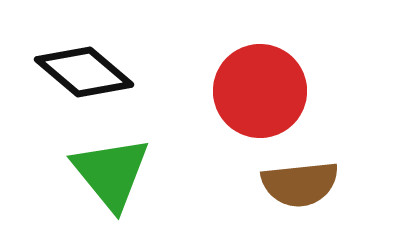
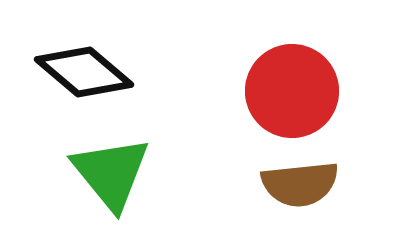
red circle: moved 32 px right
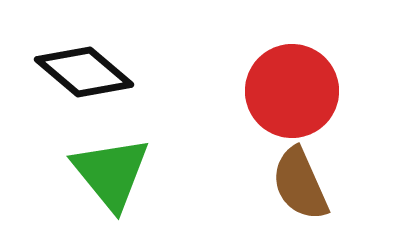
brown semicircle: rotated 72 degrees clockwise
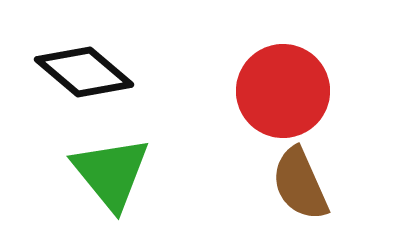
red circle: moved 9 px left
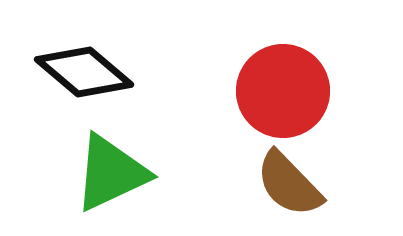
green triangle: rotated 44 degrees clockwise
brown semicircle: moved 11 px left; rotated 20 degrees counterclockwise
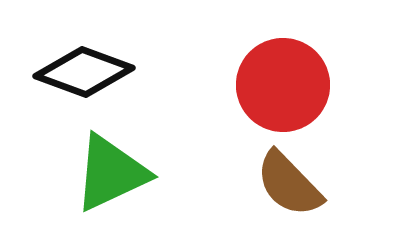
black diamond: rotated 20 degrees counterclockwise
red circle: moved 6 px up
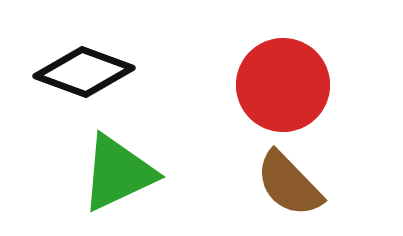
green triangle: moved 7 px right
